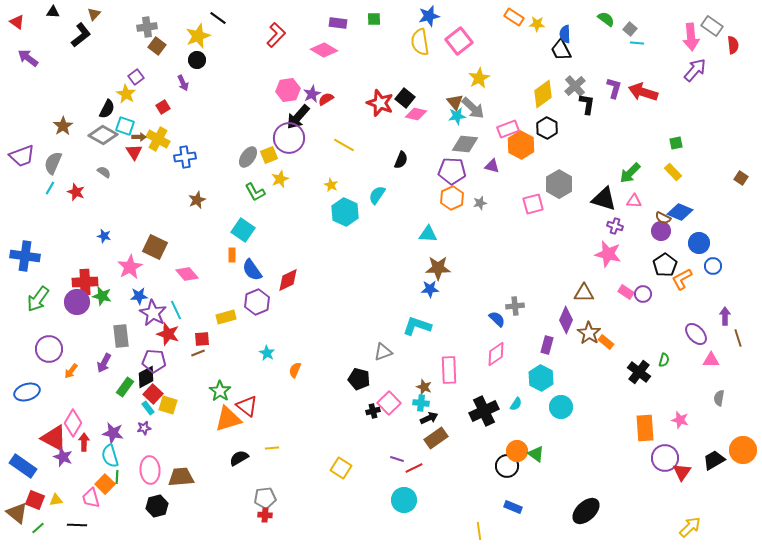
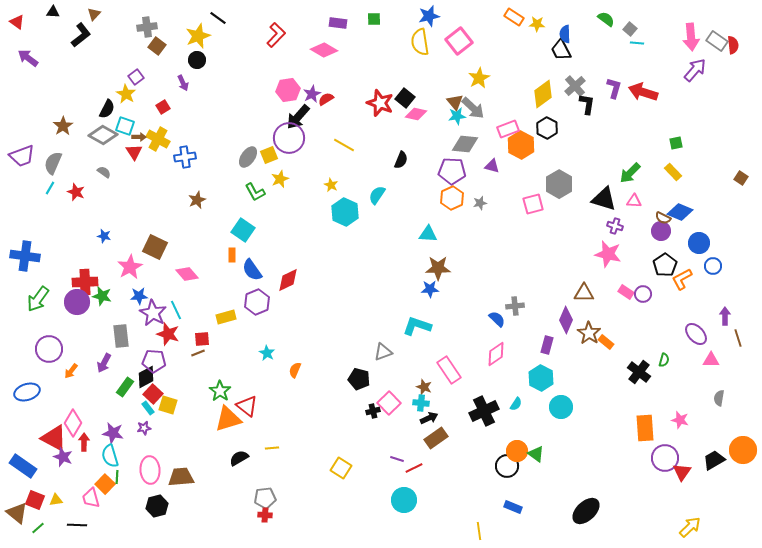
gray rectangle at (712, 26): moved 5 px right, 15 px down
pink rectangle at (449, 370): rotated 32 degrees counterclockwise
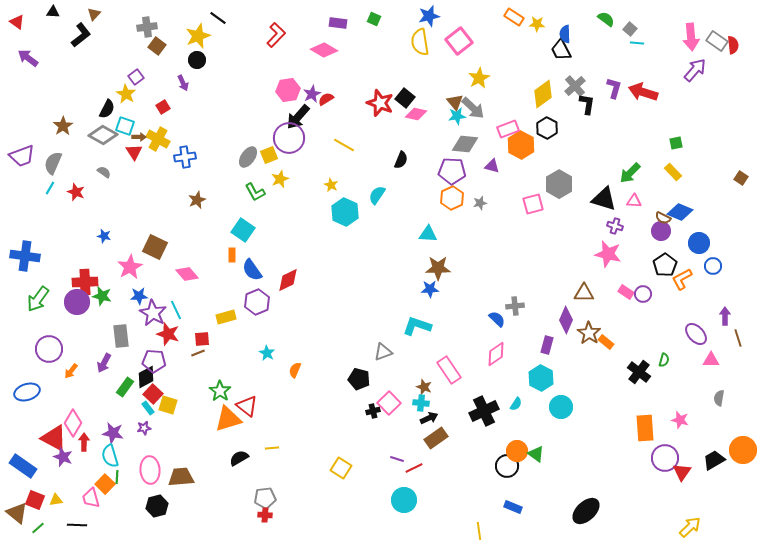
green square at (374, 19): rotated 24 degrees clockwise
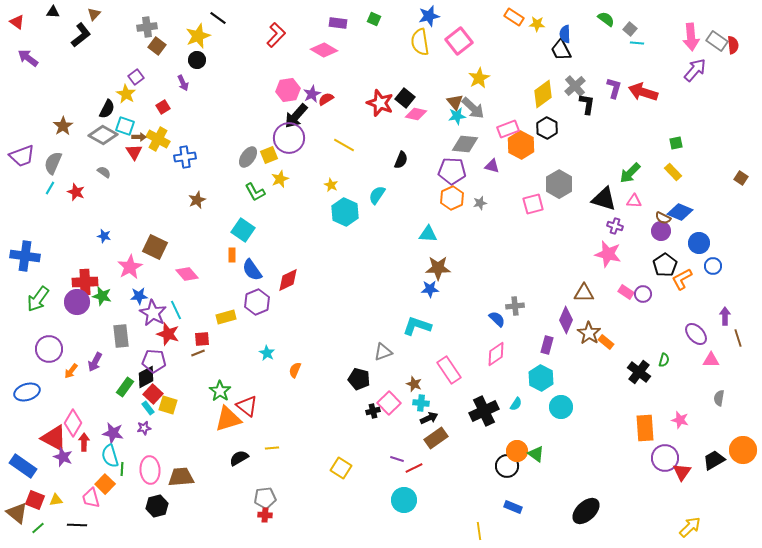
black arrow at (298, 117): moved 2 px left, 1 px up
purple arrow at (104, 363): moved 9 px left, 1 px up
brown star at (424, 387): moved 10 px left, 3 px up
green line at (117, 477): moved 5 px right, 8 px up
